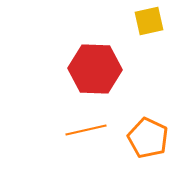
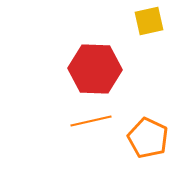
orange line: moved 5 px right, 9 px up
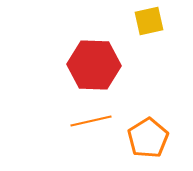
red hexagon: moved 1 px left, 4 px up
orange pentagon: rotated 15 degrees clockwise
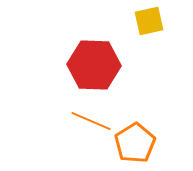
orange line: rotated 36 degrees clockwise
orange pentagon: moved 13 px left, 5 px down
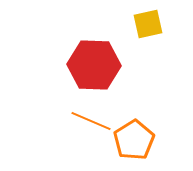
yellow square: moved 1 px left, 3 px down
orange pentagon: moved 1 px left, 3 px up
